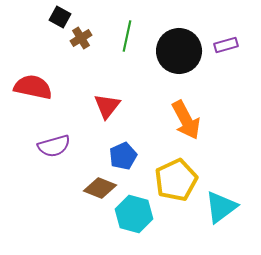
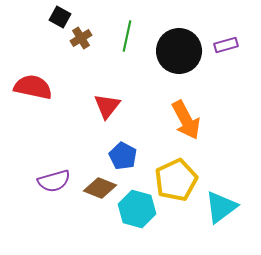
purple semicircle: moved 35 px down
blue pentagon: rotated 20 degrees counterclockwise
cyan hexagon: moved 3 px right, 5 px up
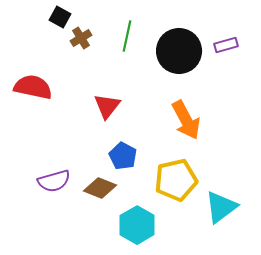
yellow pentagon: rotated 12 degrees clockwise
cyan hexagon: moved 16 px down; rotated 15 degrees clockwise
